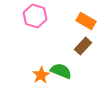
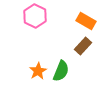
pink hexagon: rotated 10 degrees clockwise
green semicircle: rotated 90 degrees clockwise
orange star: moved 3 px left, 4 px up
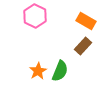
green semicircle: moved 1 px left
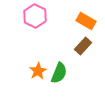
green semicircle: moved 1 px left, 2 px down
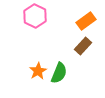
orange rectangle: rotated 66 degrees counterclockwise
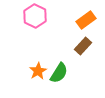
orange rectangle: moved 1 px up
green semicircle: rotated 10 degrees clockwise
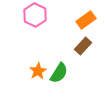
pink hexagon: moved 1 px up
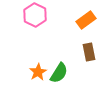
brown rectangle: moved 6 px right, 6 px down; rotated 54 degrees counterclockwise
orange star: moved 1 px down
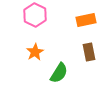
orange rectangle: rotated 24 degrees clockwise
orange star: moved 3 px left, 20 px up
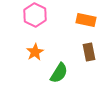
orange rectangle: rotated 24 degrees clockwise
